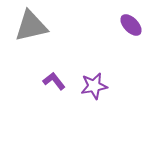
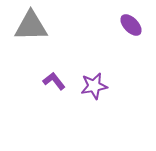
gray triangle: rotated 12 degrees clockwise
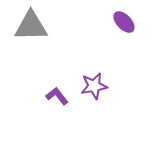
purple ellipse: moved 7 px left, 3 px up
purple L-shape: moved 3 px right, 15 px down
